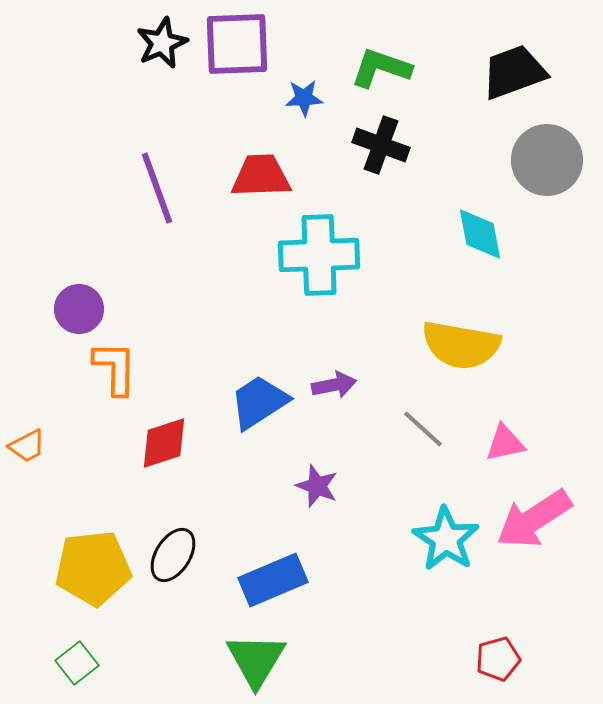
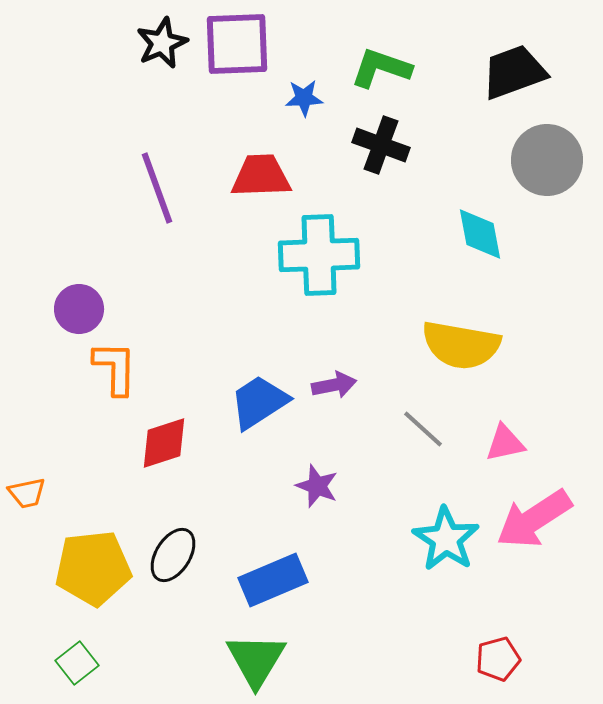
orange trapezoid: moved 47 px down; rotated 15 degrees clockwise
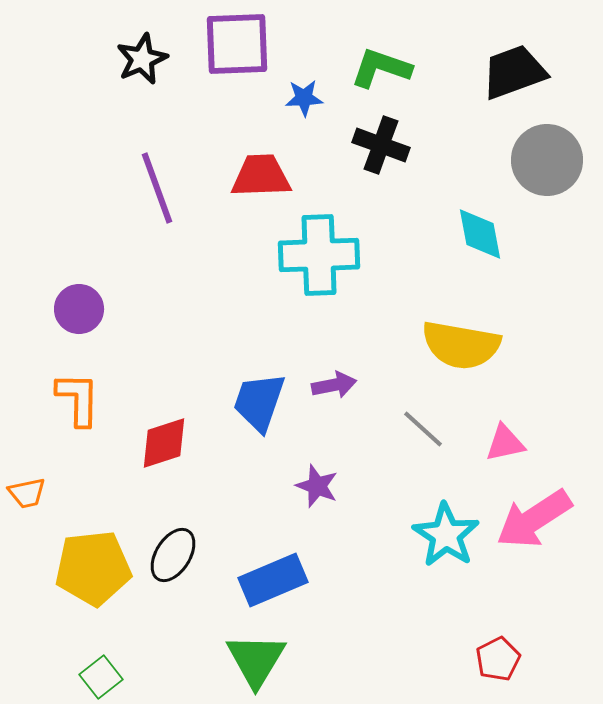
black star: moved 20 px left, 16 px down
orange L-shape: moved 37 px left, 31 px down
blue trapezoid: rotated 38 degrees counterclockwise
cyan star: moved 4 px up
red pentagon: rotated 12 degrees counterclockwise
green square: moved 24 px right, 14 px down
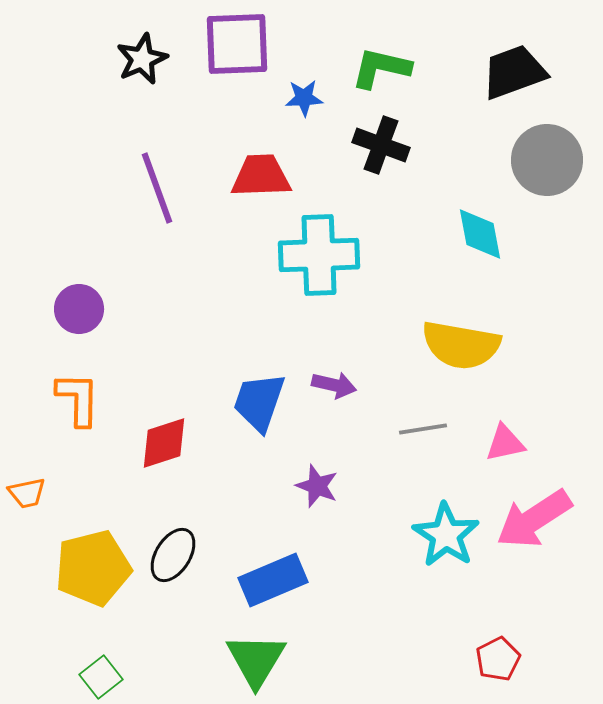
green L-shape: rotated 6 degrees counterclockwise
purple arrow: rotated 24 degrees clockwise
gray line: rotated 51 degrees counterclockwise
yellow pentagon: rotated 8 degrees counterclockwise
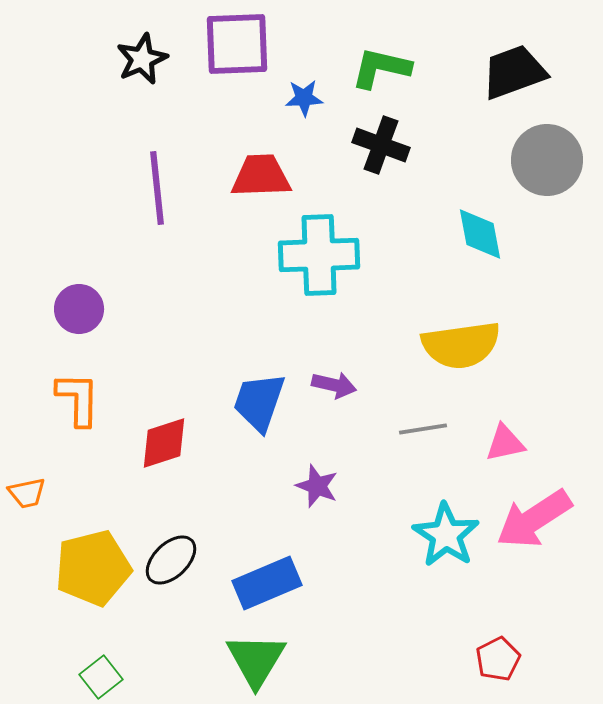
purple line: rotated 14 degrees clockwise
yellow semicircle: rotated 18 degrees counterclockwise
black ellipse: moved 2 px left, 5 px down; rotated 14 degrees clockwise
blue rectangle: moved 6 px left, 3 px down
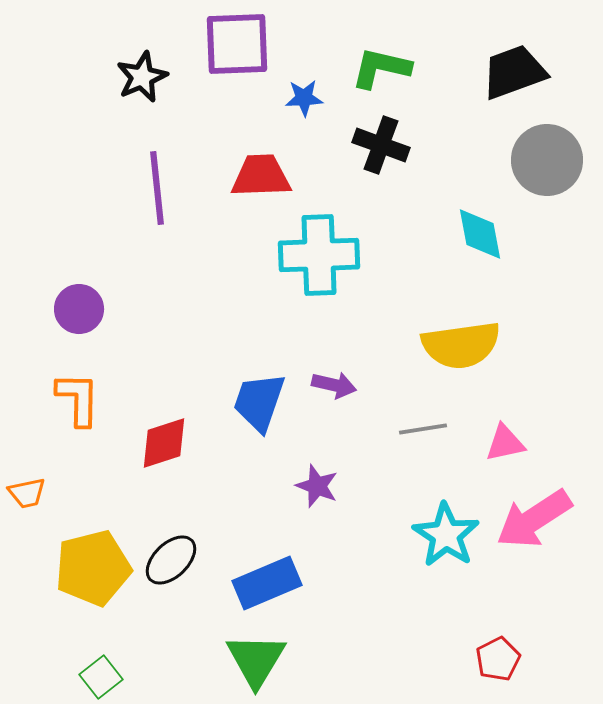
black star: moved 18 px down
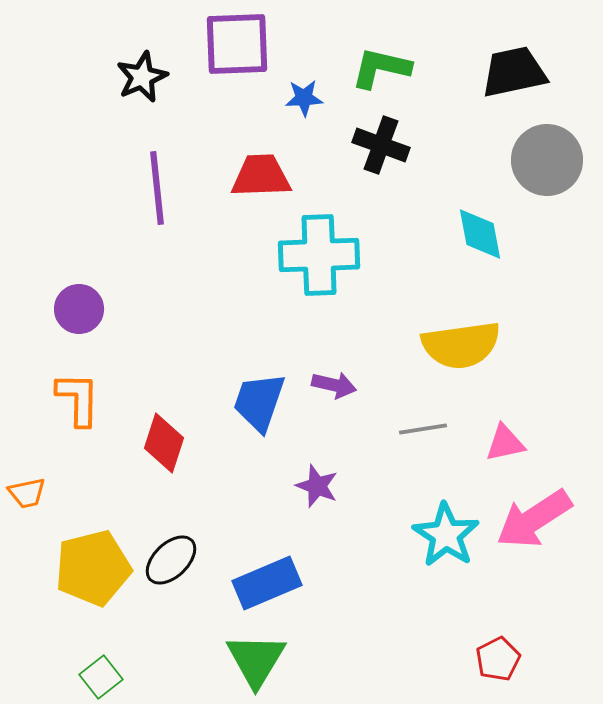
black trapezoid: rotated 8 degrees clockwise
red diamond: rotated 54 degrees counterclockwise
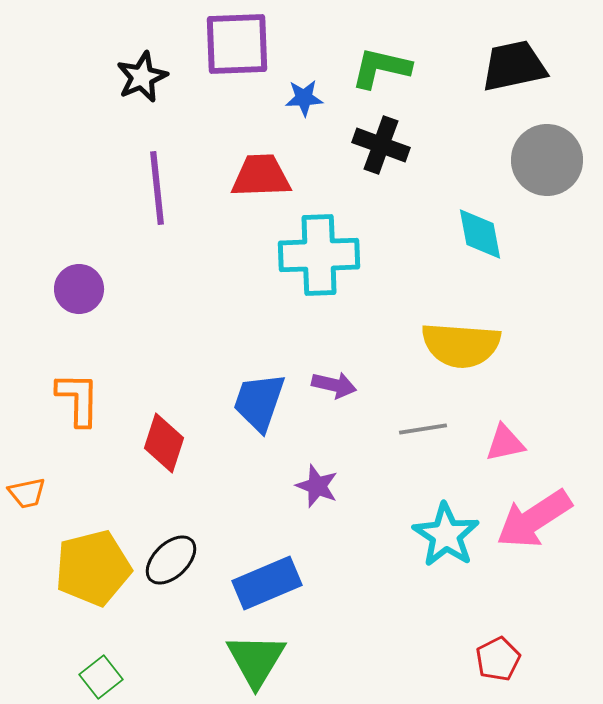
black trapezoid: moved 6 px up
purple circle: moved 20 px up
yellow semicircle: rotated 12 degrees clockwise
